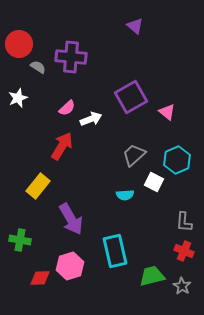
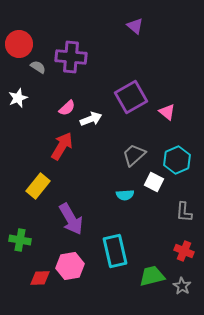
gray L-shape: moved 10 px up
pink hexagon: rotated 8 degrees clockwise
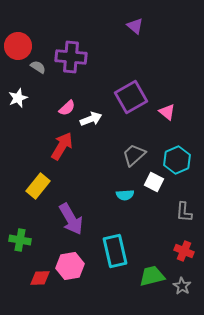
red circle: moved 1 px left, 2 px down
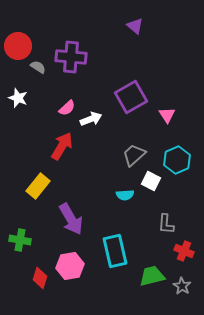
white star: rotated 30 degrees counterclockwise
pink triangle: moved 3 px down; rotated 18 degrees clockwise
white square: moved 3 px left, 1 px up
gray L-shape: moved 18 px left, 12 px down
red diamond: rotated 70 degrees counterclockwise
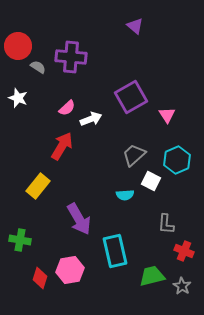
purple arrow: moved 8 px right
pink hexagon: moved 4 px down
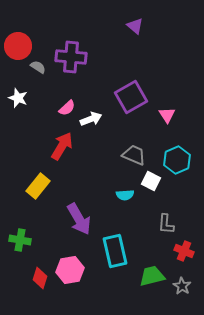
gray trapezoid: rotated 65 degrees clockwise
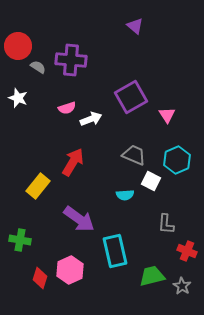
purple cross: moved 3 px down
pink semicircle: rotated 24 degrees clockwise
red arrow: moved 11 px right, 16 px down
purple arrow: rotated 24 degrees counterclockwise
red cross: moved 3 px right
pink hexagon: rotated 16 degrees counterclockwise
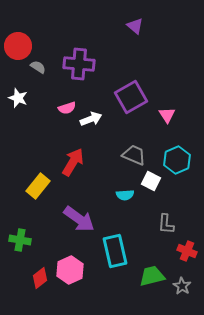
purple cross: moved 8 px right, 4 px down
red diamond: rotated 35 degrees clockwise
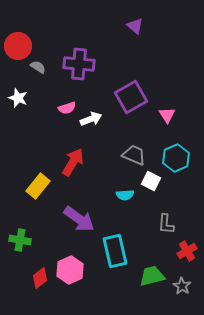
cyan hexagon: moved 1 px left, 2 px up
red cross: rotated 36 degrees clockwise
